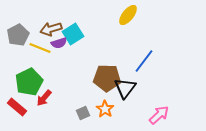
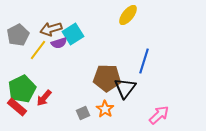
yellow line: moved 2 px left, 2 px down; rotated 75 degrees counterclockwise
blue line: rotated 20 degrees counterclockwise
green pentagon: moved 7 px left, 7 px down
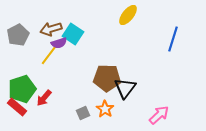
cyan square: rotated 25 degrees counterclockwise
yellow line: moved 11 px right, 5 px down
blue line: moved 29 px right, 22 px up
green pentagon: rotated 8 degrees clockwise
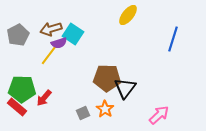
green pentagon: rotated 20 degrees clockwise
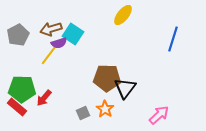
yellow ellipse: moved 5 px left
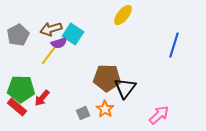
blue line: moved 1 px right, 6 px down
green pentagon: moved 1 px left
red arrow: moved 2 px left
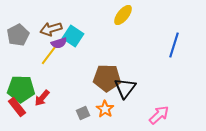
cyan square: moved 2 px down
red rectangle: rotated 12 degrees clockwise
